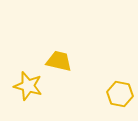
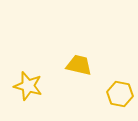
yellow trapezoid: moved 20 px right, 4 px down
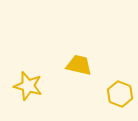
yellow hexagon: rotated 10 degrees clockwise
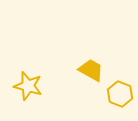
yellow trapezoid: moved 12 px right, 5 px down; rotated 16 degrees clockwise
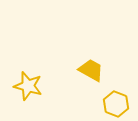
yellow hexagon: moved 4 px left, 10 px down
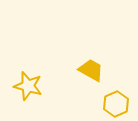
yellow hexagon: rotated 15 degrees clockwise
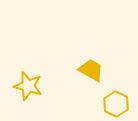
yellow hexagon: rotated 10 degrees counterclockwise
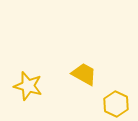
yellow trapezoid: moved 7 px left, 4 px down
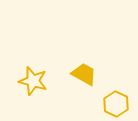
yellow star: moved 5 px right, 5 px up
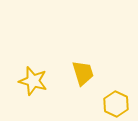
yellow trapezoid: moved 1 px left, 1 px up; rotated 44 degrees clockwise
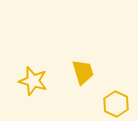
yellow trapezoid: moved 1 px up
